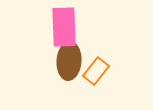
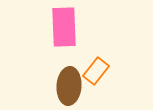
brown ellipse: moved 25 px down
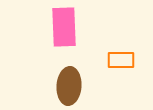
orange rectangle: moved 25 px right, 11 px up; rotated 52 degrees clockwise
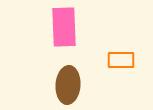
brown ellipse: moved 1 px left, 1 px up
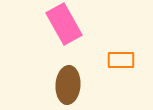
pink rectangle: moved 3 px up; rotated 27 degrees counterclockwise
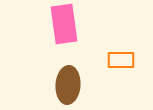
pink rectangle: rotated 21 degrees clockwise
